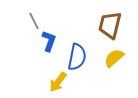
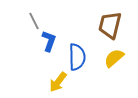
blue semicircle: rotated 12 degrees counterclockwise
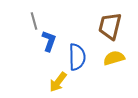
gray line: rotated 12 degrees clockwise
brown trapezoid: moved 1 px down
yellow semicircle: rotated 25 degrees clockwise
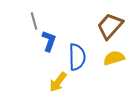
brown trapezoid: rotated 28 degrees clockwise
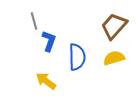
brown trapezoid: moved 4 px right
yellow arrow: moved 12 px left, 1 px up; rotated 90 degrees clockwise
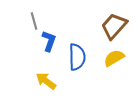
yellow semicircle: rotated 15 degrees counterclockwise
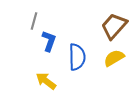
gray line: rotated 30 degrees clockwise
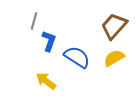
blue semicircle: rotated 56 degrees counterclockwise
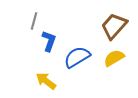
blue semicircle: rotated 64 degrees counterclockwise
